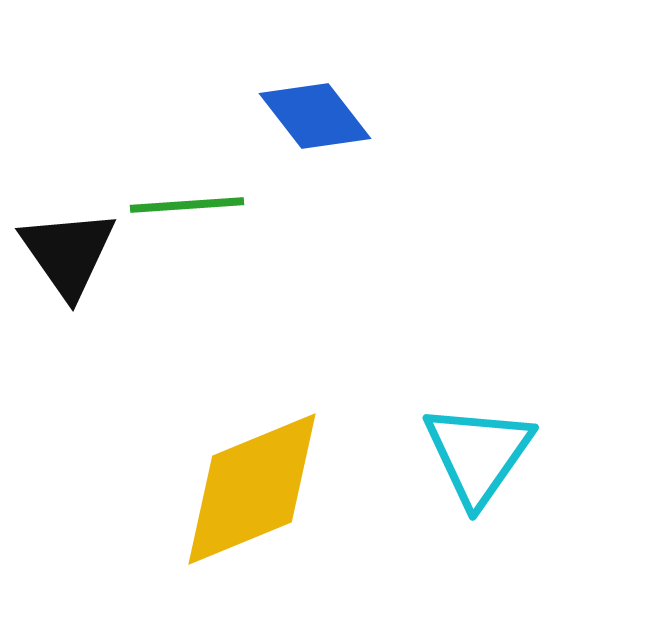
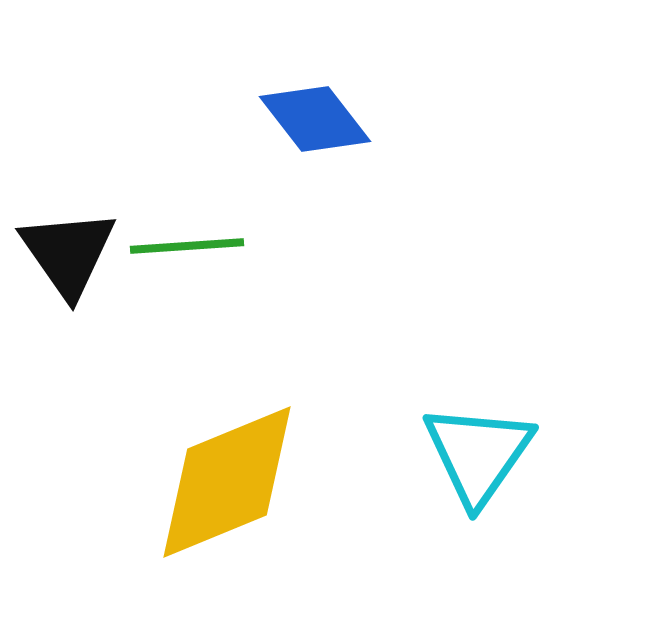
blue diamond: moved 3 px down
green line: moved 41 px down
yellow diamond: moved 25 px left, 7 px up
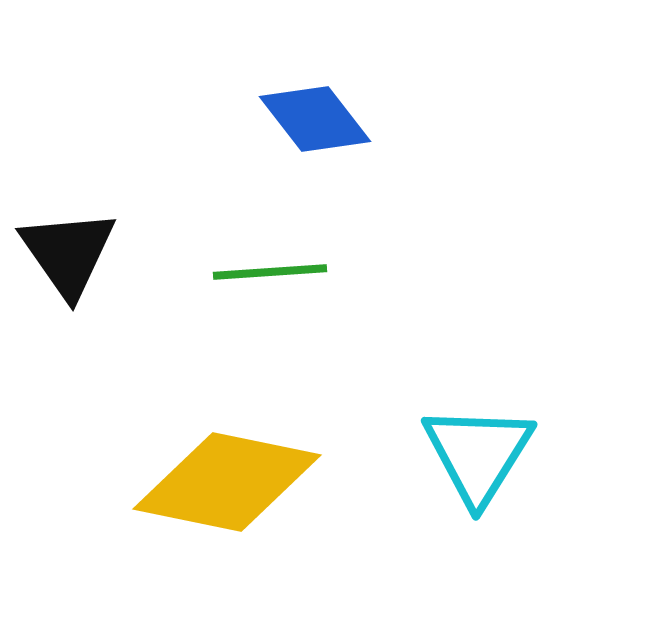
green line: moved 83 px right, 26 px down
cyan triangle: rotated 3 degrees counterclockwise
yellow diamond: rotated 34 degrees clockwise
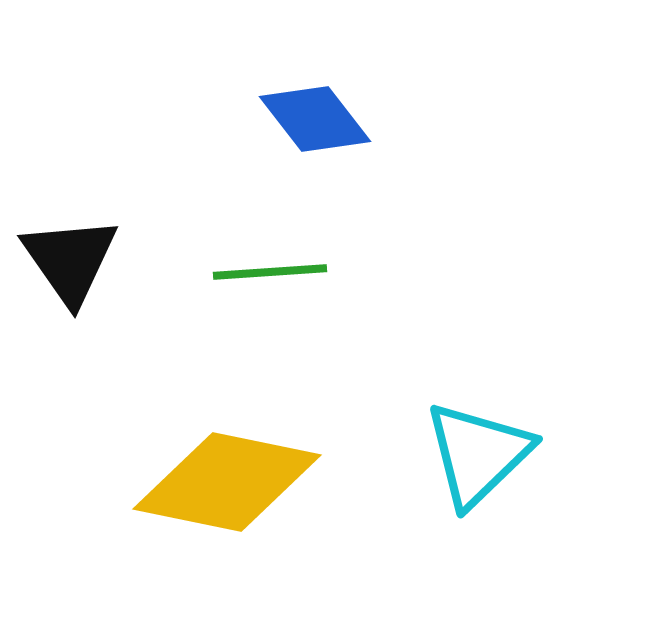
black triangle: moved 2 px right, 7 px down
cyan triangle: rotated 14 degrees clockwise
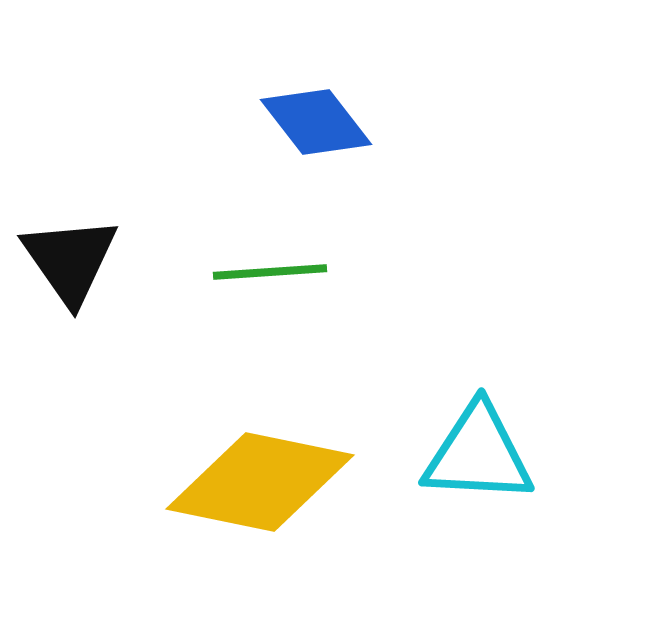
blue diamond: moved 1 px right, 3 px down
cyan triangle: rotated 47 degrees clockwise
yellow diamond: moved 33 px right
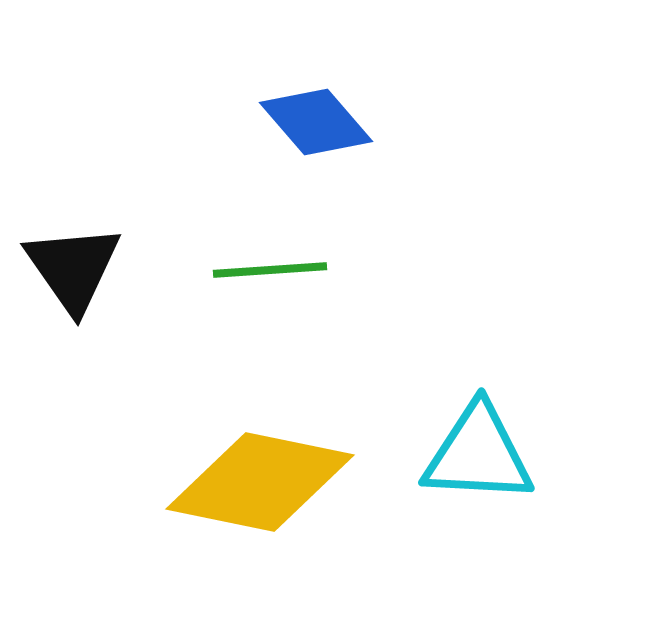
blue diamond: rotated 3 degrees counterclockwise
black triangle: moved 3 px right, 8 px down
green line: moved 2 px up
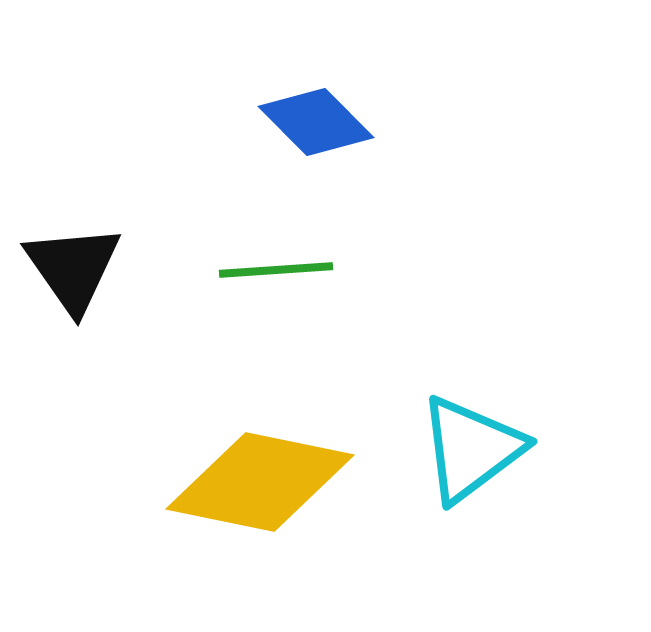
blue diamond: rotated 4 degrees counterclockwise
green line: moved 6 px right
cyan triangle: moved 7 px left, 5 px up; rotated 40 degrees counterclockwise
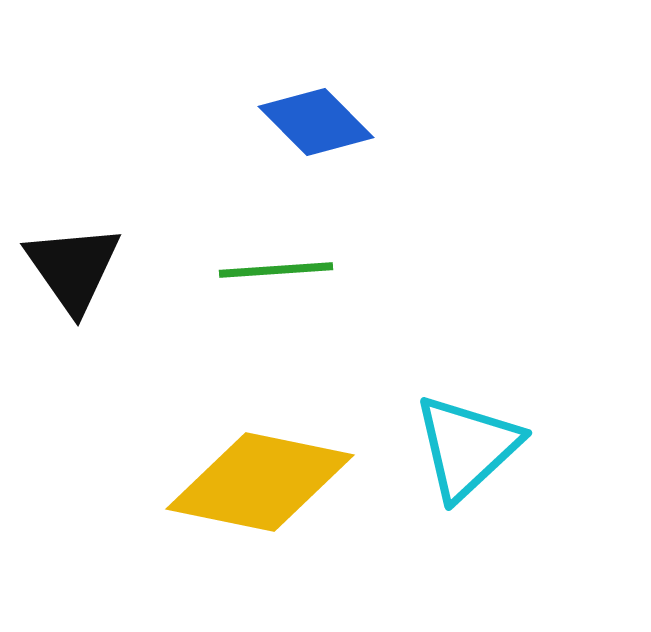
cyan triangle: moved 4 px left, 2 px up; rotated 6 degrees counterclockwise
